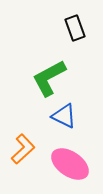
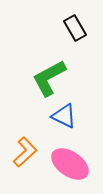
black rectangle: rotated 10 degrees counterclockwise
orange L-shape: moved 2 px right, 3 px down
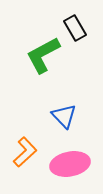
green L-shape: moved 6 px left, 23 px up
blue triangle: rotated 20 degrees clockwise
pink ellipse: rotated 45 degrees counterclockwise
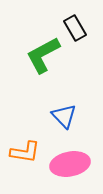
orange L-shape: rotated 52 degrees clockwise
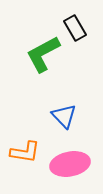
green L-shape: moved 1 px up
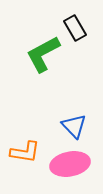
blue triangle: moved 10 px right, 10 px down
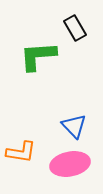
green L-shape: moved 5 px left, 2 px down; rotated 24 degrees clockwise
orange L-shape: moved 4 px left
